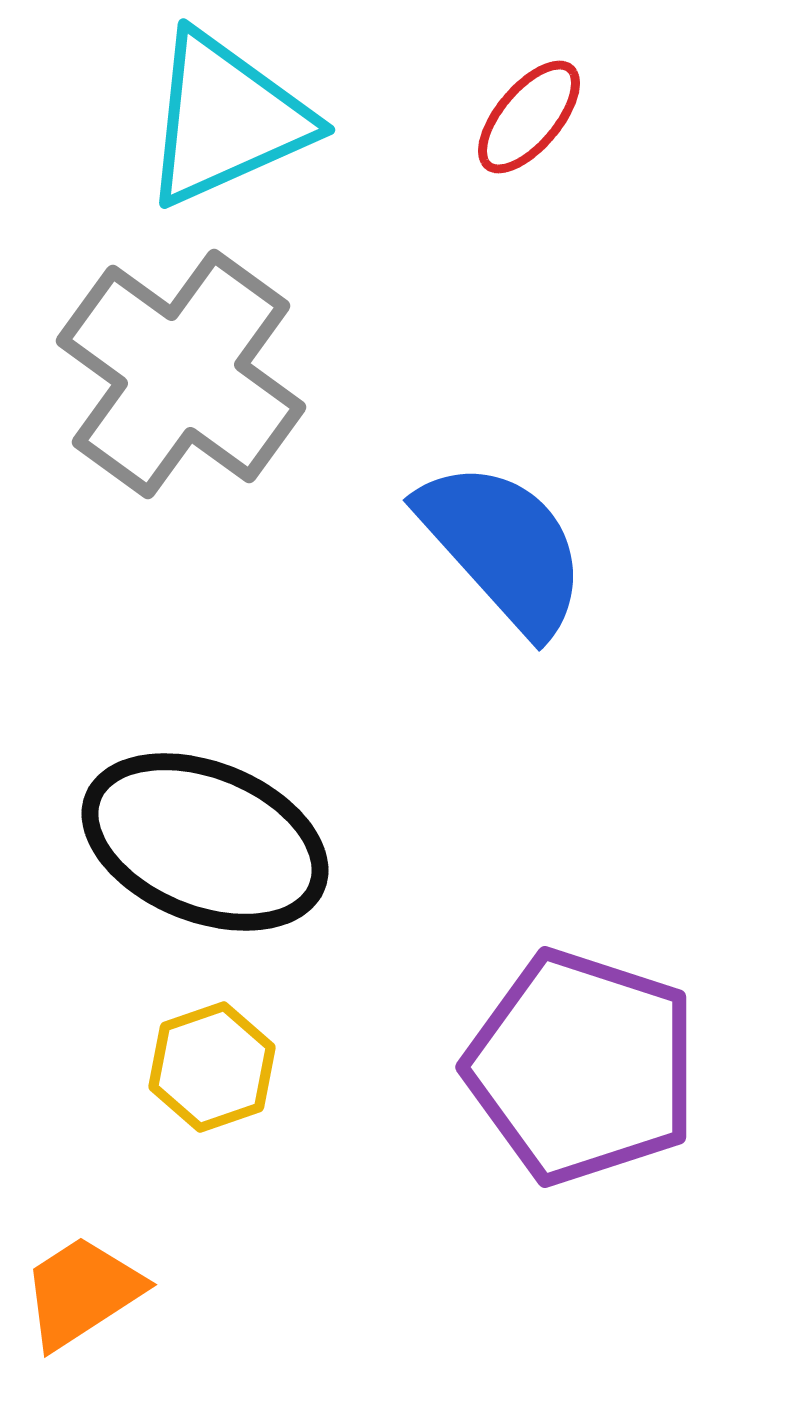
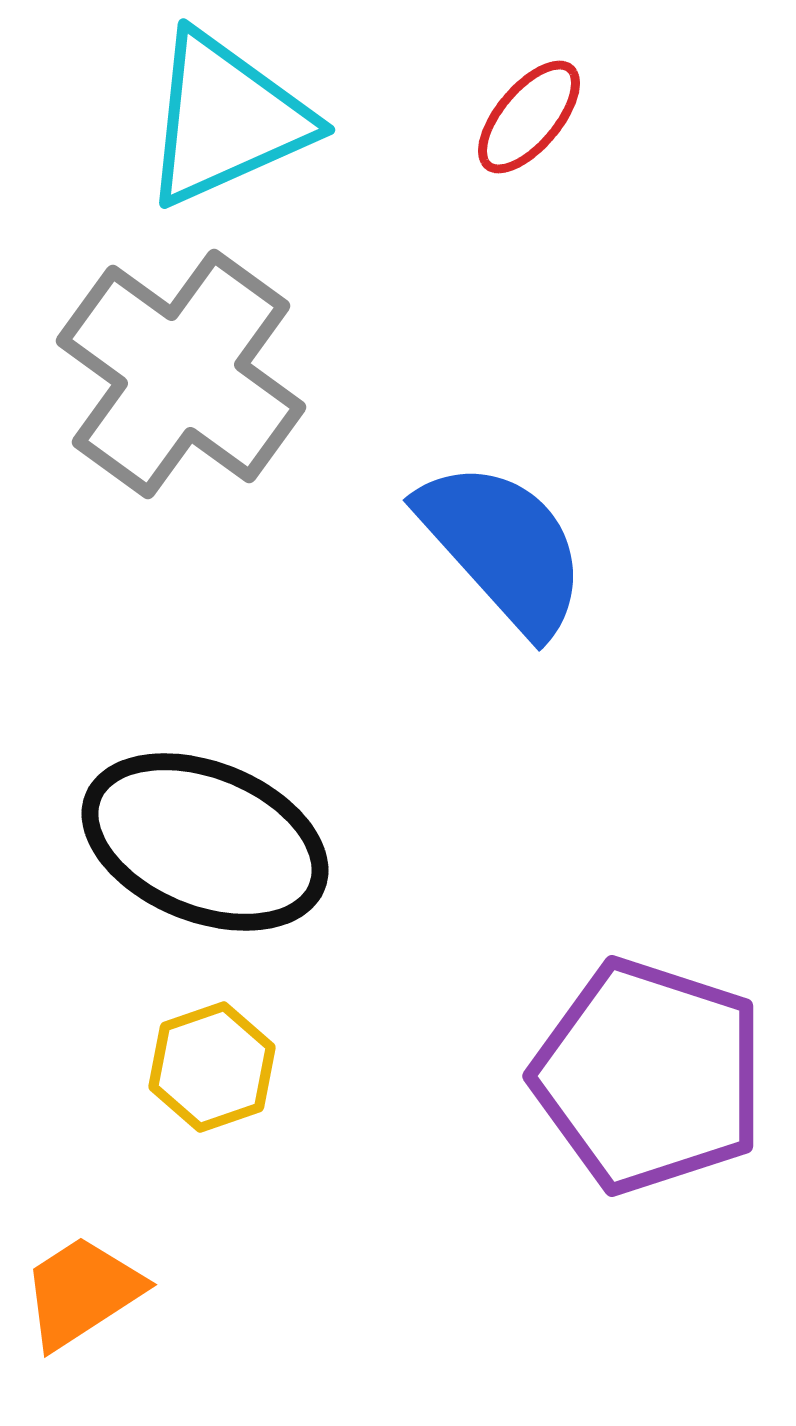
purple pentagon: moved 67 px right, 9 px down
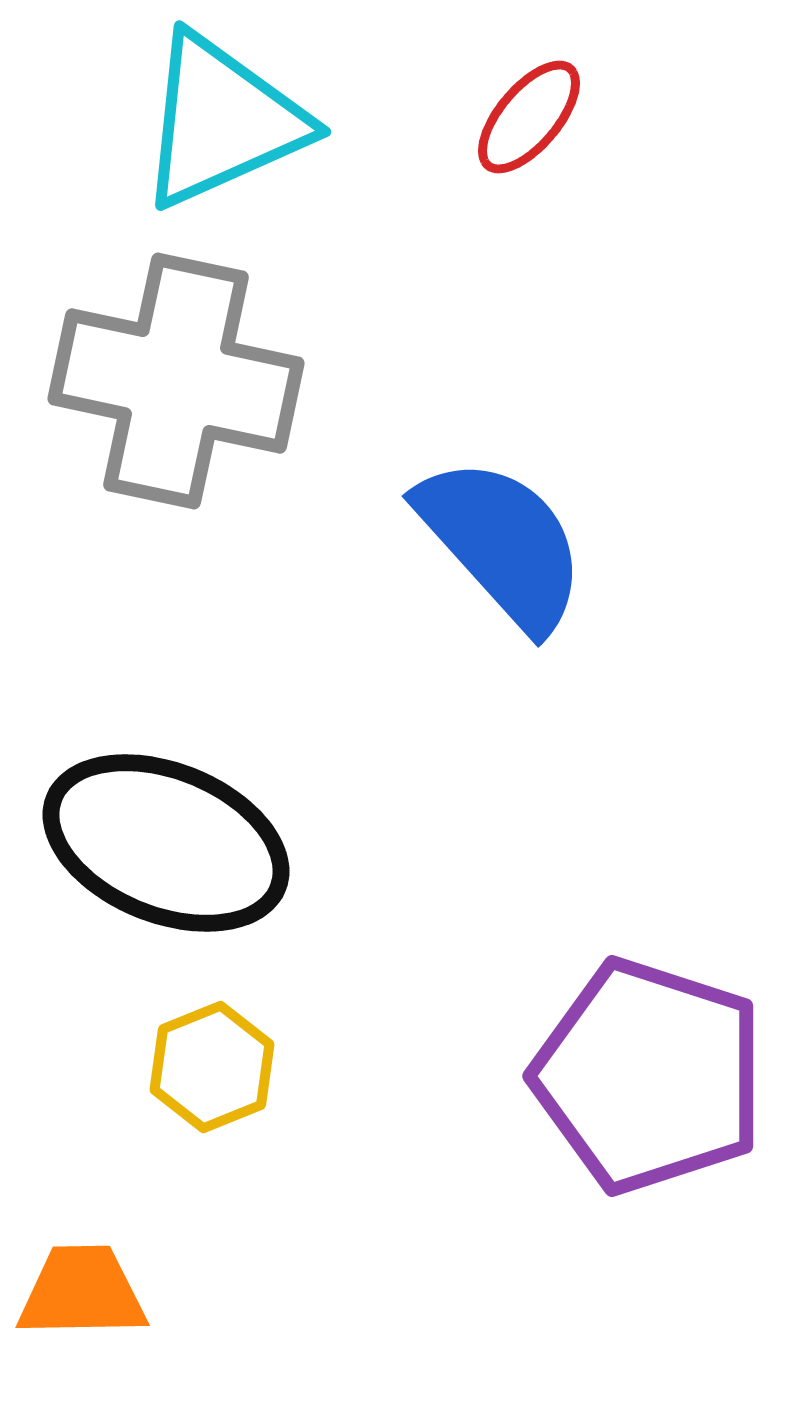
cyan triangle: moved 4 px left, 2 px down
gray cross: moved 5 px left, 7 px down; rotated 24 degrees counterclockwise
blue semicircle: moved 1 px left, 4 px up
black ellipse: moved 39 px left, 1 px down
yellow hexagon: rotated 3 degrees counterclockwise
orange trapezoid: rotated 32 degrees clockwise
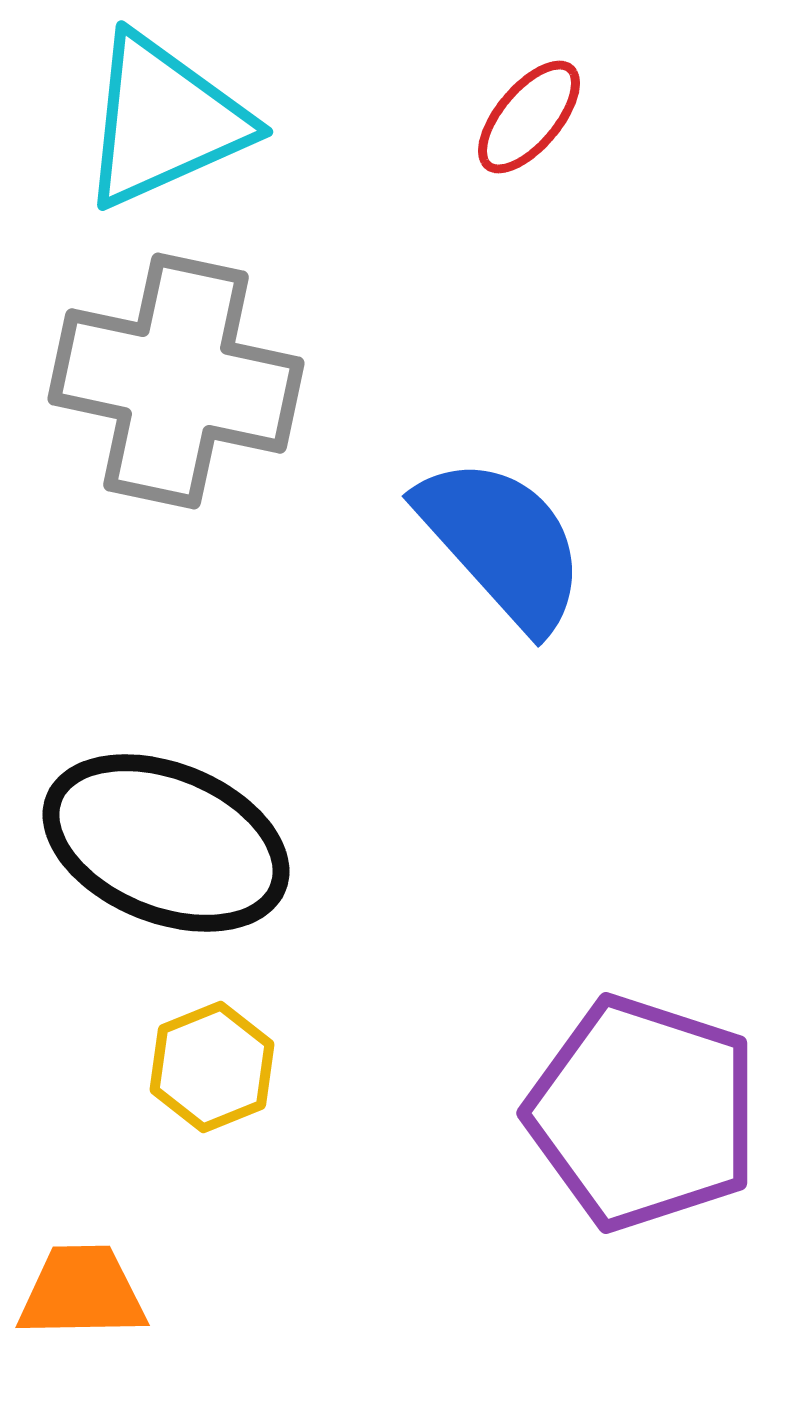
cyan triangle: moved 58 px left
purple pentagon: moved 6 px left, 37 px down
